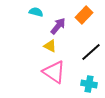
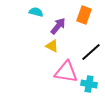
orange rectangle: rotated 24 degrees counterclockwise
yellow triangle: moved 2 px right
pink triangle: moved 12 px right; rotated 25 degrees counterclockwise
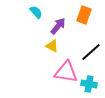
cyan semicircle: rotated 32 degrees clockwise
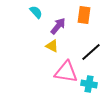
orange rectangle: rotated 12 degrees counterclockwise
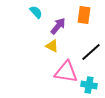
cyan cross: moved 1 px down
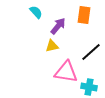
yellow triangle: rotated 40 degrees counterclockwise
cyan cross: moved 2 px down
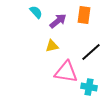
purple arrow: moved 5 px up; rotated 12 degrees clockwise
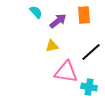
orange rectangle: rotated 12 degrees counterclockwise
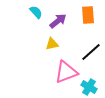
orange rectangle: moved 4 px right
yellow triangle: moved 2 px up
pink triangle: rotated 30 degrees counterclockwise
cyan cross: rotated 21 degrees clockwise
